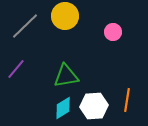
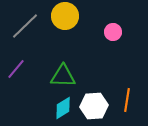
green triangle: moved 3 px left; rotated 12 degrees clockwise
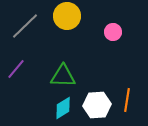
yellow circle: moved 2 px right
white hexagon: moved 3 px right, 1 px up
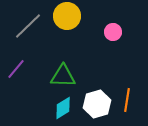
gray line: moved 3 px right
white hexagon: moved 1 px up; rotated 12 degrees counterclockwise
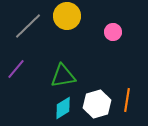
green triangle: rotated 12 degrees counterclockwise
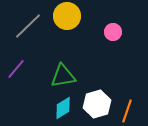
orange line: moved 11 px down; rotated 10 degrees clockwise
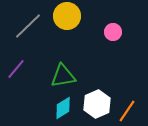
white hexagon: rotated 8 degrees counterclockwise
orange line: rotated 15 degrees clockwise
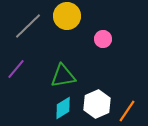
pink circle: moved 10 px left, 7 px down
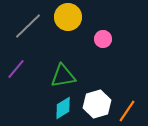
yellow circle: moved 1 px right, 1 px down
white hexagon: rotated 8 degrees clockwise
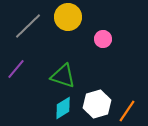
green triangle: rotated 28 degrees clockwise
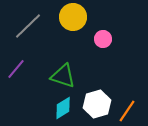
yellow circle: moved 5 px right
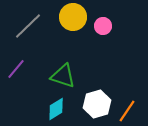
pink circle: moved 13 px up
cyan diamond: moved 7 px left, 1 px down
